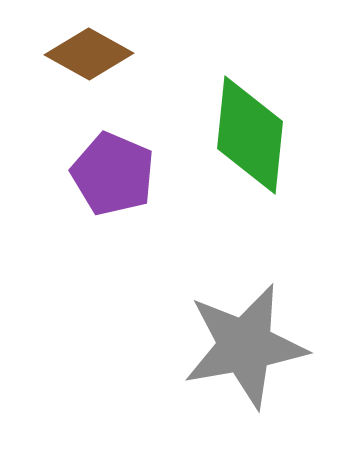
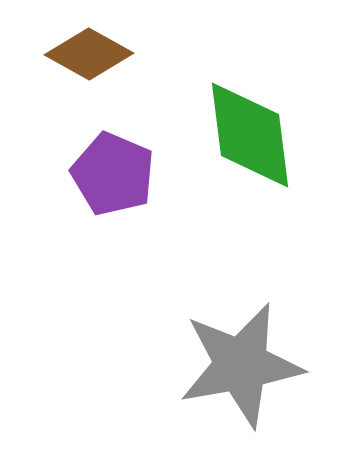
green diamond: rotated 13 degrees counterclockwise
gray star: moved 4 px left, 19 px down
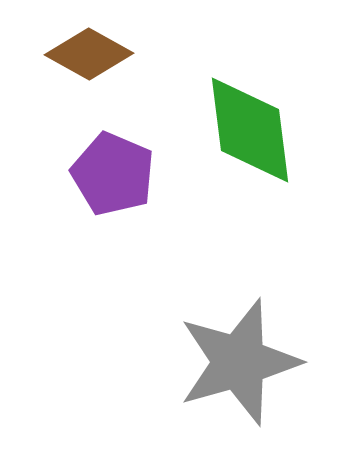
green diamond: moved 5 px up
gray star: moved 2 px left, 3 px up; rotated 6 degrees counterclockwise
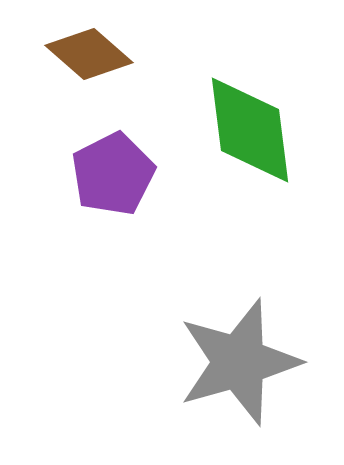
brown diamond: rotated 12 degrees clockwise
purple pentagon: rotated 22 degrees clockwise
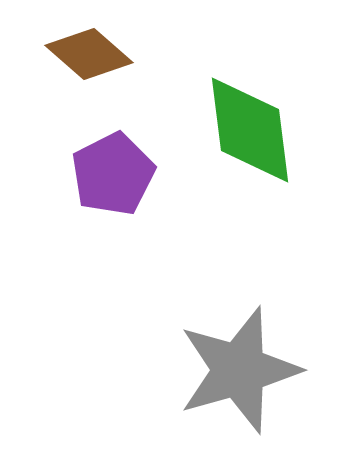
gray star: moved 8 px down
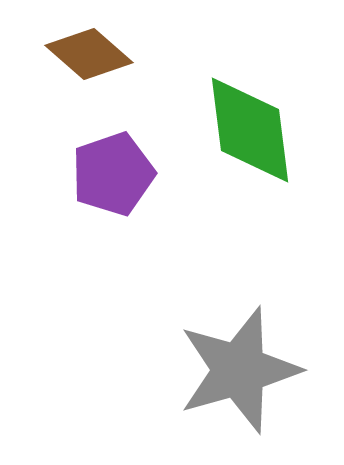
purple pentagon: rotated 8 degrees clockwise
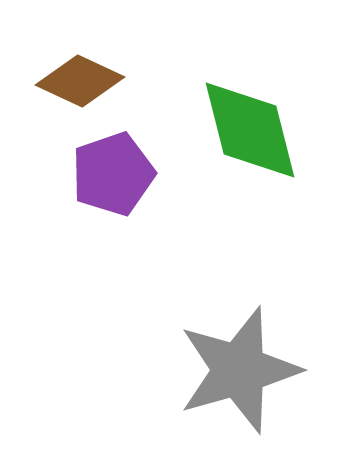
brown diamond: moved 9 px left, 27 px down; rotated 16 degrees counterclockwise
green diamond: rotated 7 degrees counterclockwise
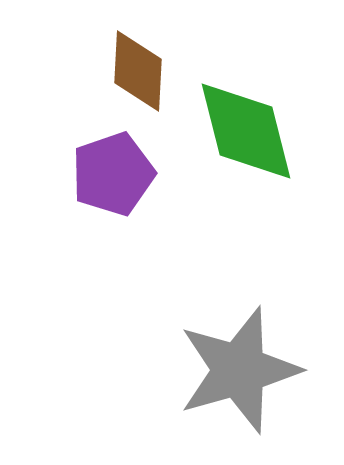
brown diamond: moved 58 px right, 10 px up; rotated 68 degrees clockwise
green diamond: moved 4 px left, 1 px down
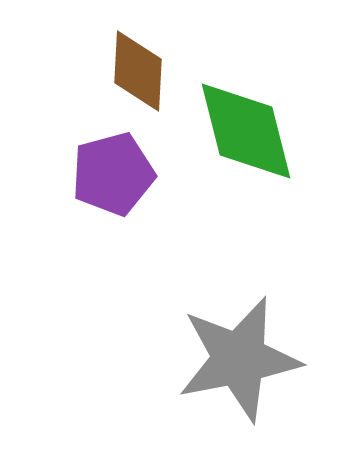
purple pentagon: rotated 4 degrees clockwise
gray star: moved 11 px up; rotated 5 degrees clockwise
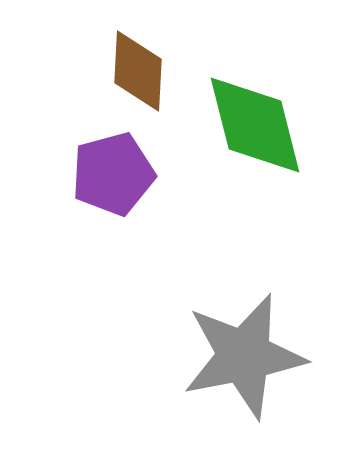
green diamond: moved 9 px right, 6 px up
gray star: moved 5 px right, 3 px up
